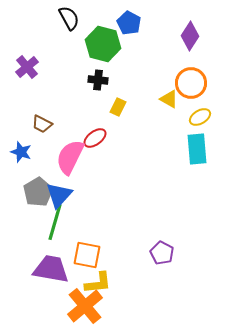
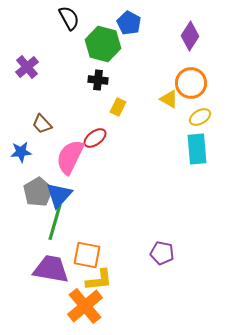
brown trapezoid: rotated 20 degrees clockwise
blue star: rotated 25 degrees counterclockwise
purple pentagon: rotated 15 degrees counterclockwise
yellow L-shape: moved 1 px right, 3 px up
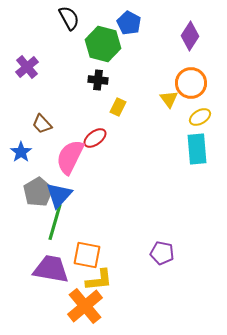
yellow triangle: rotated 24 degrees clockwise
blue star: rotated 30 degrees counterclockwise
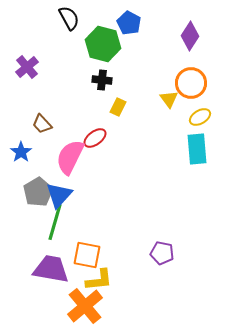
black cross: moved 4 px right
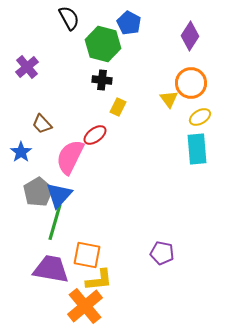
red ellipse: moved 3 px up
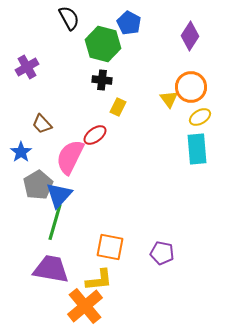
purple cross: rotated 10 degrees clockwise
orange circle: moved 4 px down
gray pentagon: moved 7 px up
orange square: moved 23 px right, 8 px up
